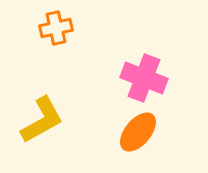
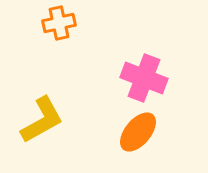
orange cross: moved 3 px right, 5 px up
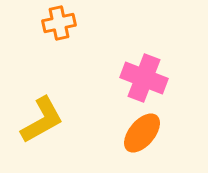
orange ellipse: moved 4 px right, 1 px down
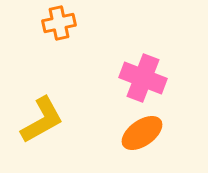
pink cross: moved 1 px left
orange ellipse: rotated 15 degrees clockwise
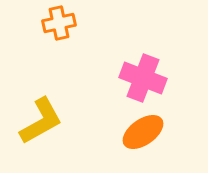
yellow L-shape: moved 1 px left, 1 px down
orange ellipse: moved 1 px right, 1 px up
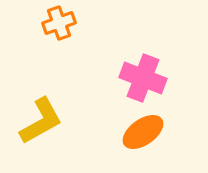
orange cross: rotated 8 degrees counterclockwise
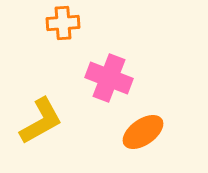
orange cross: moved 4 px right; rotated 16 degrees clockwise
pink cross: moved 34 px left
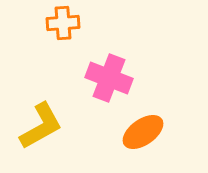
yellow L-shape: moved 5 px down
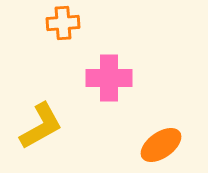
pink cross: rotated 21 degrees counterclockwise
orange ellipse: moved 18 px right, 13 px down
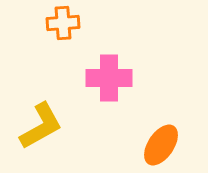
orange ellipse: rotated 21 degrees counterclockwise
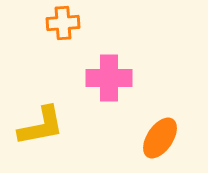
yellow L-shape: rotated 18 degrees clockwise
orange ellipse: moved 1 px left, 7 px up
